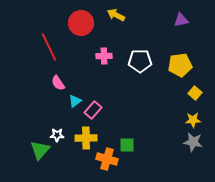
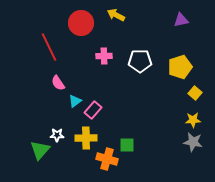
yellow pentagon: moved 2 px down; rotated 10 degrees counterclockwise
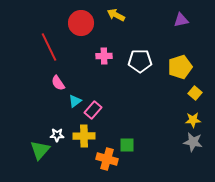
yellow cross: moved 2 px left, 2 px up
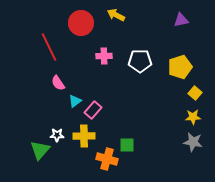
yellow star: moved 3 px up
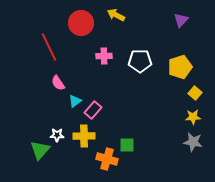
purple triangle: rotated 35 degrees counterclockwise
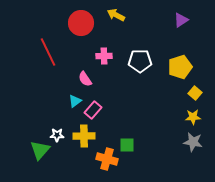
purple triangle: rotated 14 degrees clockwise
red line: moved 1 px left, 5 px down
pink semicircle: moved 27 px right, 4 px up
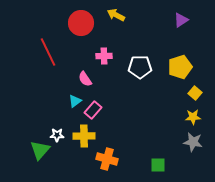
white pentagon: moved 6 px down
green square: moved 31 px right, 20 px down
